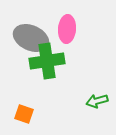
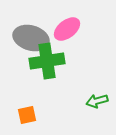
pink ellipse: rotated 48 degrees clockwise
gray ellipse: rotated 8 degrees counterclockwise
orange square: moved 3 px right, 1 px down; rotated 30 degrees counterclockwise
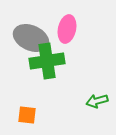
pink ellipse: rotated 40 degrees counterclockwise
gray ellipse: rotated 8 degrees clockwise
orange square: rotated 18 degrees clockwise
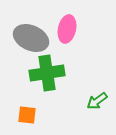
green cross: moved 12 px down
green arrow: rotated 20 degrees counterclockwise
